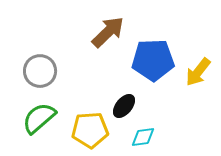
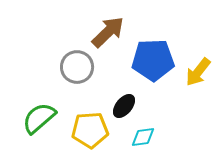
gray circle: moved 37 px right, 4 px up
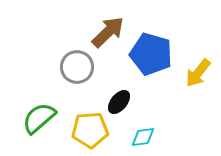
blue pentagon: moved 2 px left, 6 px up; rotated 18 degrees clockwise
yellow arrow: moved 1 px down
black ellipse: moved 5 px left, 4 px up
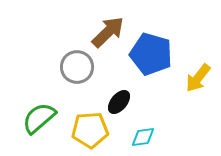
yellow arrow: moved 5 px down
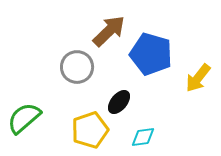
brown arrow: moved 1 px right, 1 px up
green semicircle: moved 15 px left
yellow pentagon: rotated 15 degrees counterclockwise
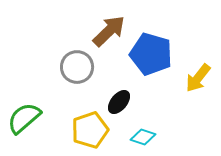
cyan diamond: rotated 25 degrees clockwise
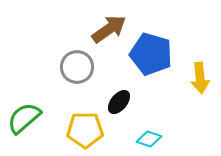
brown arrow: moved 2 px up; rotated 9 degrees clockwise
yellow arrow: moved 2 px right; rotated 44 degrees counterclockwise
yellow pentagon: moved 5 px left; rotated 18 degrees clockwise
cyan diamond: moved 6 px right, 2 px down
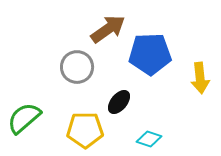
brown arrow: moved 1 px left
blue pentagon: moved 1 px left; rotated 18 degrees counterclockwise
